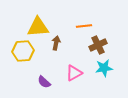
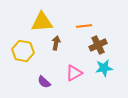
yellow triangle: moved 4 px right, 5 px up
yellow hexagon: rotated 15 degrees clockwise
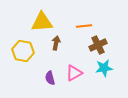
purple semicircle: moved 6 px right, 4 px up; rotated 32 degrees clockwise
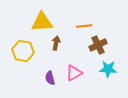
cyan star: moved 4 px right, 1 px down; rotated 12 degrees clockwise
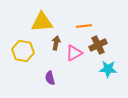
pink triangle: moved 20 px up
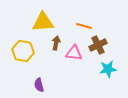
yellow triangle: moved 1 px right
orange line: rotated 21 degrees clockwise
pink triangle: rotated 36 degrees clockwise
cyan star: rotated 12 degrees counterclockwise
purple semicircle: moved 11 px left, 7 px down
